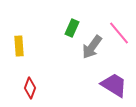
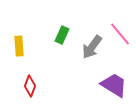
green rectangle: moved 10 px left, 7 px down
pink line: moved 1 px right, 1 px down
red diamond: moved 2 px up
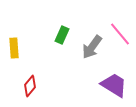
yellow rectangle: moved 5 px left, 2 px down
red diamond: rotated 20 degrees clockwise
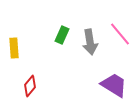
gray arrow: moved 2 px left, 5 px up; rotated 45 degrees counterclockwise
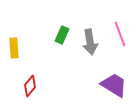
pink line: rotated 20 degrees clockwise
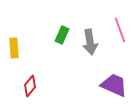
pink line: moved 4 px up
purple trapezoid: rotated 8 degrees counterclockwise
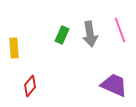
gray arrow: moved 8 px up
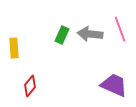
pink line: moved 1 px up
gray arrow: rotated 105 degrees clockwise
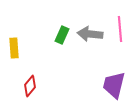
pink line: rotated 15 degrees clockwise
purple trapezoid: rotated 100 degrees counterclockwise
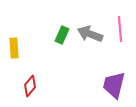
gray arrow: rotated 15 degrees clockwise
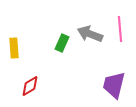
green rectangle: moved 8 px down
red diamond: rotated 20 degrees clockwise
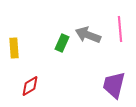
gray arrow: moved 2 px left, 1 px down
